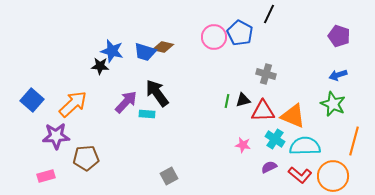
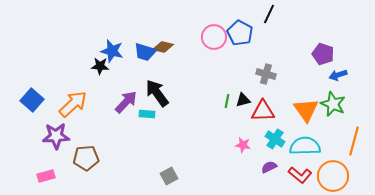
purple pentagon: moved 16 px left, 18 px down
orange triangle: moved 13 px right, 6 px up; rotated 32 degrees clockwise
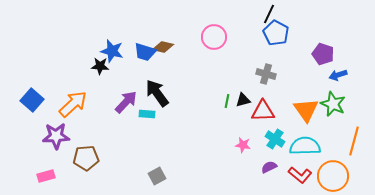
blue pentagon: moved 36 px right
gray square: moved 12 px left
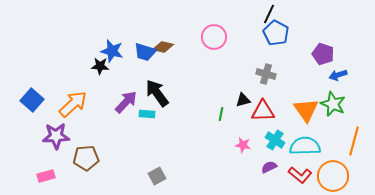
green line: moved 6 px left, 13 px down
cyan cross: moved 1 px down
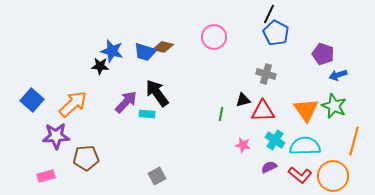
green star: moved 1 px right, 2 px down
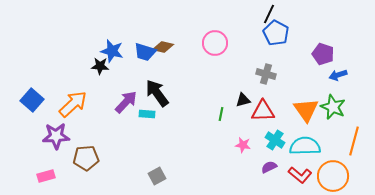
pink circle: moved 1 px right, 6 px down
green star: moved 1 px left, 1 px down
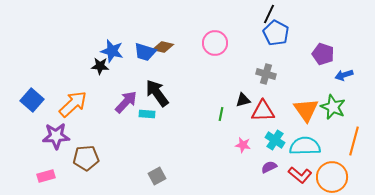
blue arrow: moved 6 px right
orange circle: moved 1 px left, 1 px down
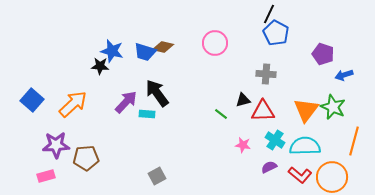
gray cross: rotated 12 degrees counterclockwise
orange triangle: rotated 12 degrees clockwise
green line: rotated 64 degrees counterclockwise
purple star: moved 9 px down
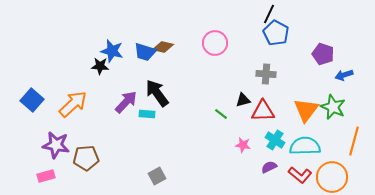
purple star: rotated 12 degrees clockwise
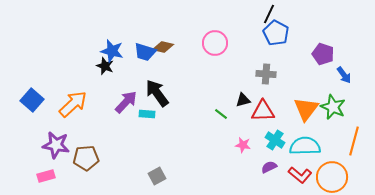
black star: moved 5 px right; rotated 18 degrees clockwise
blue arrow: rotated 108 degrees counterclockwise
orange triangle: moved 1 px up
